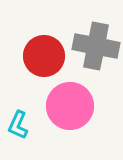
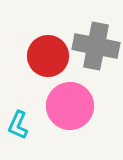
red circle: moved 4 px right
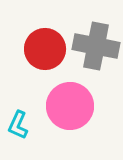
red circle: moved 3 px left, 7 px up
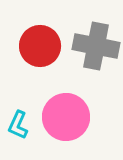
red circle: moved 5 px left, 3 px up
pink circle: moved 4 px left, 11 px down
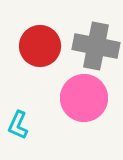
pink circle: moved 18 px right, 19 px up
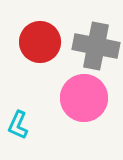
red circle: moved 4 px up
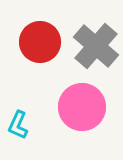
gray cross: rotated 30 degrees clockwise
pink circle: moved 2 px left, 9 px down
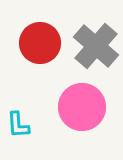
red circle: moved 1 px down
cyan L-shape: rotated 28 degrees counterclockwise
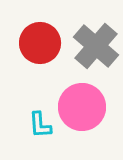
cyan L-shape: moved 22 px right
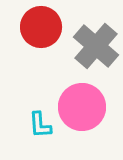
red circle: moved 1 px right, 16 px up
